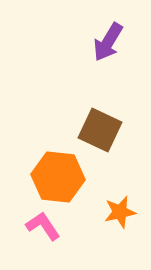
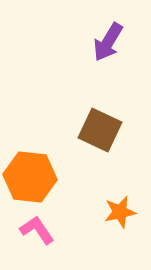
orange hexagon: moved 28 px left
pink L-shape: moved 6 px left, 4 px down
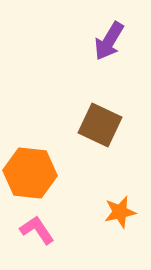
purple arrow: moved 1 px right, 1 px up
brown square: moved 5 px up
orange hexagon: moved 4 px up
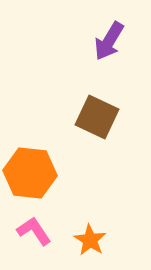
brown square: moved 3 px left, 8 px up
orange star: moved 30 px left, 28 px down; rotated 28 degrees counterclockwise
pink L-shape: moved 3 px left, 1 px down
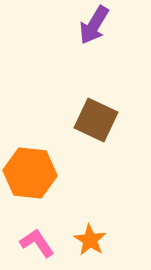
purple arrow: moved 15 px left, 16 px up
brown square: moved 1 px left, 3 px down
pink L-shape: moved 3 px right, 12 px down
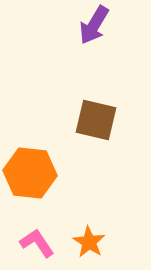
brown square: rotated 12 degrees counterclockwise
orange star: moved 1 px left, 2 px down
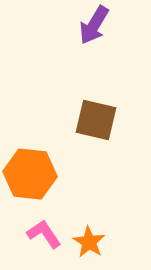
orange hexagon: moved 1 px down
pink L-shape: moved 7 px right, 9 px up
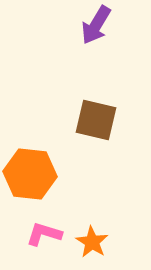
purple arrow: moved 2 px right
pink L-shape: rotated 39 degrees counterclockwise
orange star: moved 3 px right
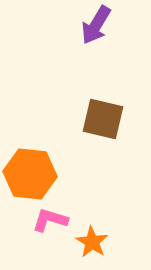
brown square: moved 7 px right, 1 px up
pink L-shape: moved 6 px right, 14 px up
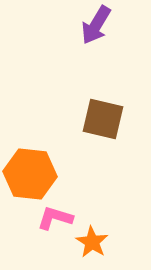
pink L-shape: moved 5 px right, 2 px up
